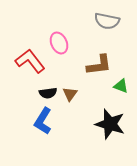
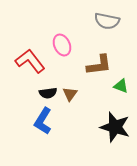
pink ellipse: moved 3 px right, 2 px down
black star: moved 5 px right, 3 px down
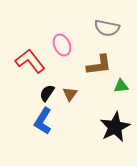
gray semicircle: moved 7 px down
green triangle: rotated 28 degrees counterclockwise
black semicircle: moved 1 px left; rotated 132 degrees clockwise
black star: rotated 28 degrees clockwise
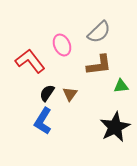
gray semicircle: moved 8 px left, 4 px down; rotated 55 degrees counterclockwise
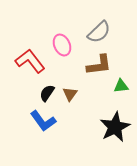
blue L-shape: rotated 68 degrees counterclockwise
